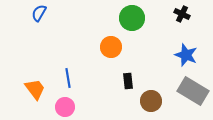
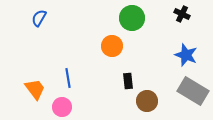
blue semicircle: moved 5 px down
orange circle: moved 1 px right, 1 px up
brown circle: moved 4 px left
pink circle: moved 3 px left
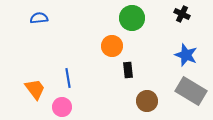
blue semicircle: rotated 54 degrees clockwise
black rectangle: moved 11 px up
gray rectangle: moved 2 px left
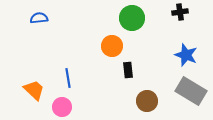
black cross: moved 2 px left, 2 px up; rotated 35 degrees counterclockwise
orange trapezoid: moved 1 px left, 1 px down; rotated 10 degrees counterclockwise
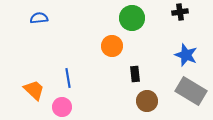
black rectangle: moved 7 px right, 4 px down
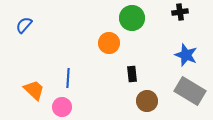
blue semicircle: moved 15 px left, 7 px down; rotated 42 degrees counterclockwise
orange circle: moved 3 px left, 3 px up
black rectangle: moved 3 px left
blue line: rotated 12 degrees clockwise
gray rectangle: moved 1 px left
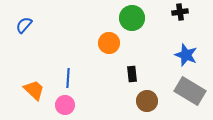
pink circle: moved 3 px right, 2 px up
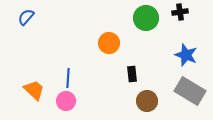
green circle: moved 14 px right
blue semicircle: moved 2 px right, 8 px up
pink circle: moved 1 px right, 4 px up
